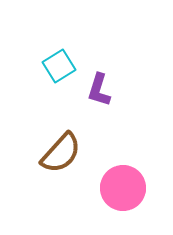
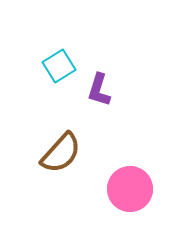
pink circle: moved 7 px right, 1 px down
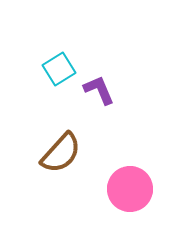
cyan square: moved 3 px down
purple L-shape: rotated 140 degrees clockwise
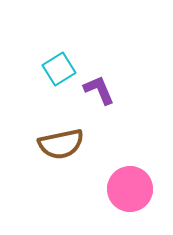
brown semicircle: moved 9 px up; rotated 36 degrees clockwise
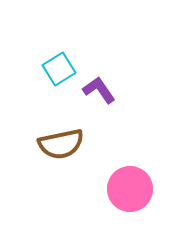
purple L-shape: rotated 12 degrees counterclockwise
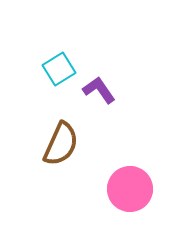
brown semicircle: rotated 54 degrees counterclockwise
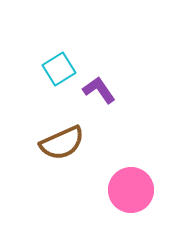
brown semicircle: moved 1 px right, 1 px up; rotated 42 degrees clockwise
pink circle: moved 1 px right, 1 px down
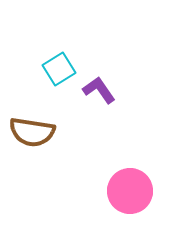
brown semicircle: moved 30 px left, 11 px up; rotated 33 degrees clockwise
pink circle: moved 1 px left, 1 px down
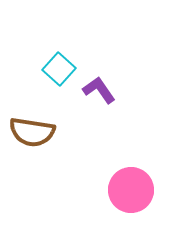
cyan square: rotated 16 degrees counterclockwise
pink circle: moved 1 px right, 1 px up
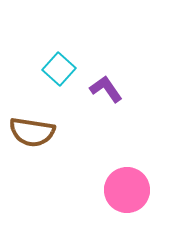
purple L-shape: moved 7 px right, 1 px up
pink circle: moved 4 px left
